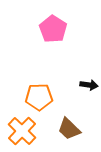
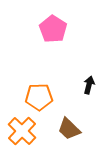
black arrow: rotated 84 degrees counterclockwise
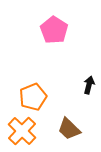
pink pentagon: moved 1 px right, 1 px down
orange pentagon: moved 6 px left; rotated 20 degrees counterclockwise
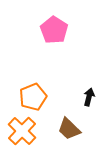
black arrow: moved 12 px down
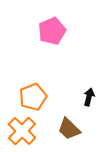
pink pentagon: moved 2 px left, 1 px down; rotated 16 degrees clockwise
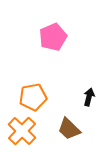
pink pentagon: moved 1 px right, 6 px down
orange pentagon: rotated 12 degrees clockwise
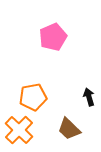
black arrow: rotated 30 degrees counterclockwise
orange cross: moved 3 px left, 1 px up
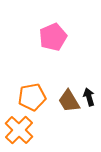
orange pentagon: moved 1 px left
brown trapezoid: moved 28 px up; rotated 15 degrees clockwise
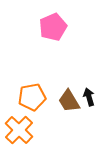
pink pentagon: moved 10 px up
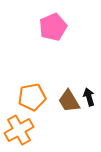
orange cross: rotated 16 degrees clockwise
